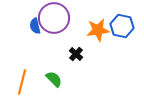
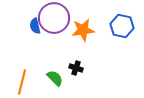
orange star: moved 15 px left
black cross: moved 14 px down; rotated 24 degrees counterclockwise
green semicircle: moved 1 px right, 1 px up
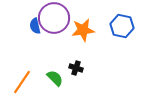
orange line: rotated 20 degrees clockwise
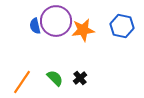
purple circle: moved 2 px right, 3 px down
black cross: moved 4 px right, 10 px down; rotated 32 degrees clockwise
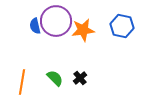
orange line: rotated 25 degrees counterclockwise
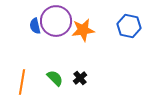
blue hexagon: moved 7 px right
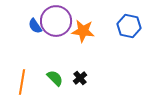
blue semicircle: rotated 21 degrees counterclockwise
orange star: moved 1 px down; rotated 15 degrees clockwise
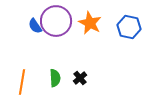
blue hexagon: moved 1 px down
orange star: moved 7 px right, 8 px up; rotated 20 degrees clockwise
green semicircle: rotated 42 degrees clockwise
